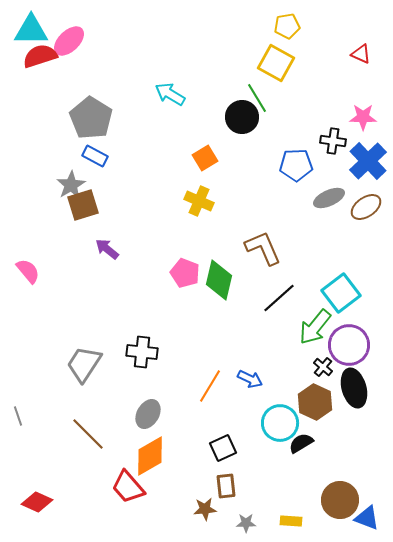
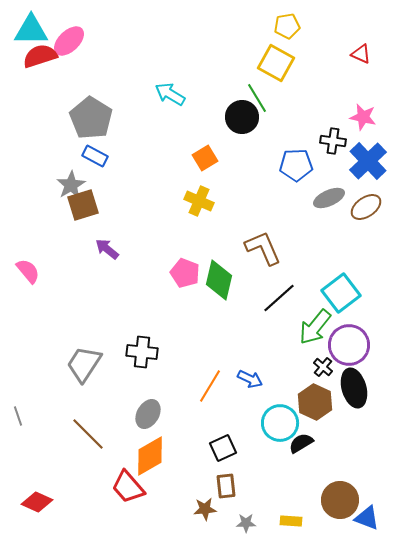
pink star at (363, 117): rotated 12 degrees clockwise
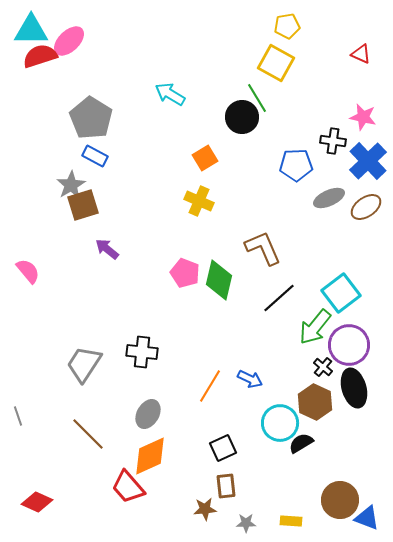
orange diamond at (150, 456): rotated 6 degrees clockwise
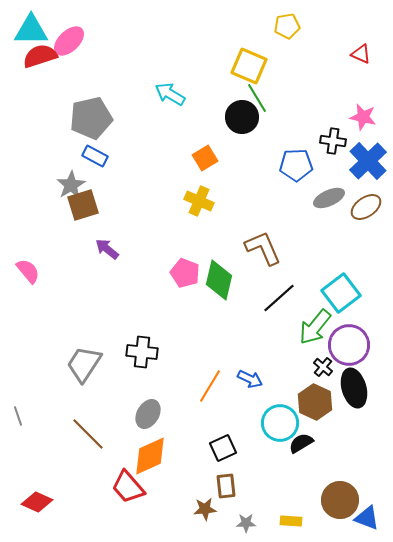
yellow square at (276, 63): moved 27 px left, 3 px down; rotated 6 degrees counterclockwise
gray pentagon at (91, 118): rotated 27 degrees clockwise
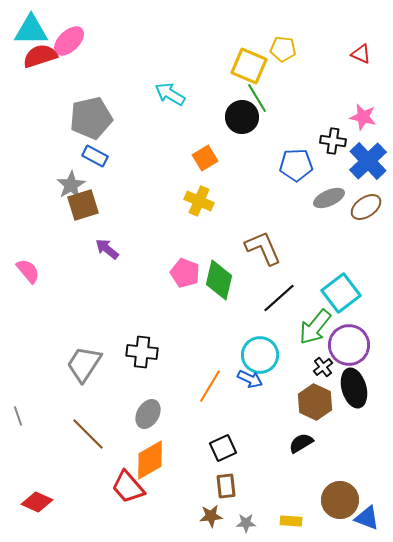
yellow pentagon at (287, 26): moved 4 px left, 23 px down; rotated 15 degrees clockwise
black cross at (323, 367): rotated 12 degrees clockwise
cyan circle at (280, 423): moved 20 px left, 68 px up
orange diamond at (150, 456): moved 4 px down; rotated 6 degrees counterclockwise
brown star at (205, 509): moved 6 px right, 7 px down
